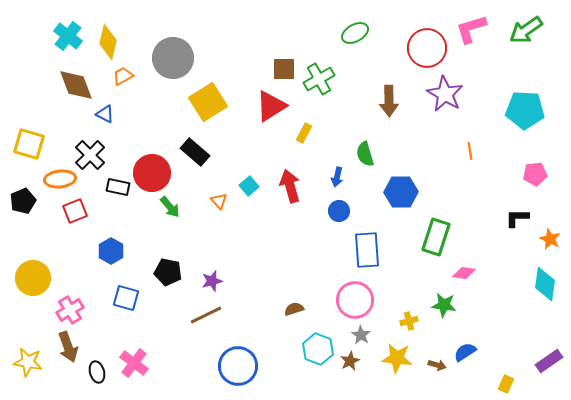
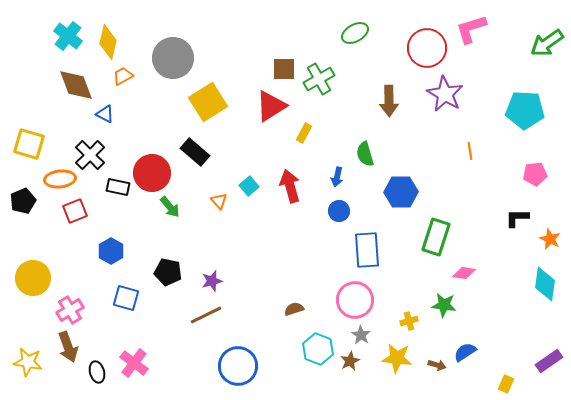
green arrow at (526, 30): moved 21 px right, 13 px down
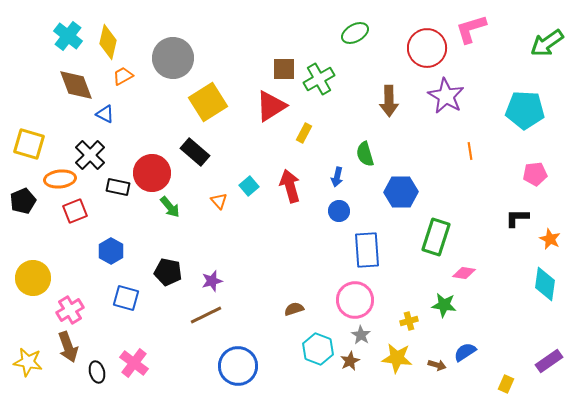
purple star at (445, 94): moved 1 px right, 2 px down
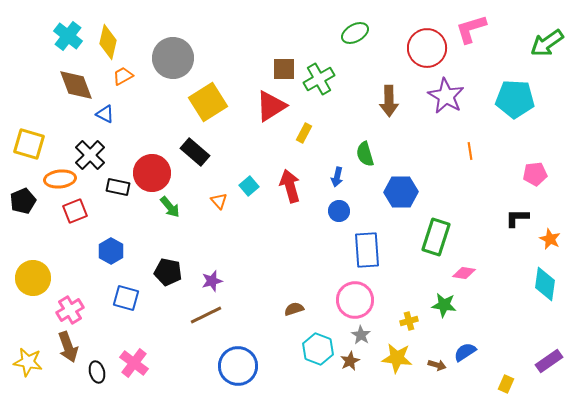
cyan pentagon at (525, 110): moved 10 px left, 11 px up
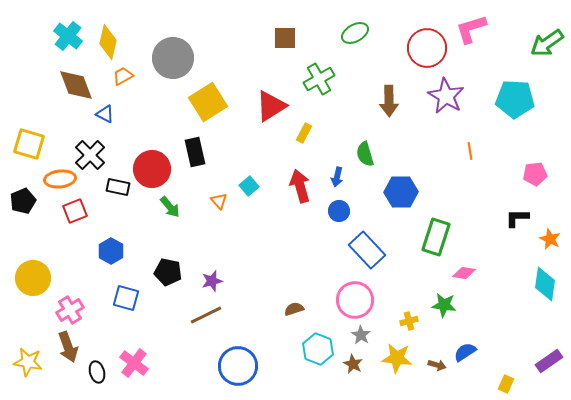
brown square at (284, 69): moved 1 px right, 31 px up
black rectangle at (195, 152): rotated 36 degrees clockwise
red circle at (152, 173): moved 4 px up
red arrow at (290, 186): moved 10 px right
blue rectangle at (367, 250): rotated 39 degrees counterclockwise
brown star at (350, 361): moved 3 px right, 3 px down; rotated 18 degrees counterclockwise
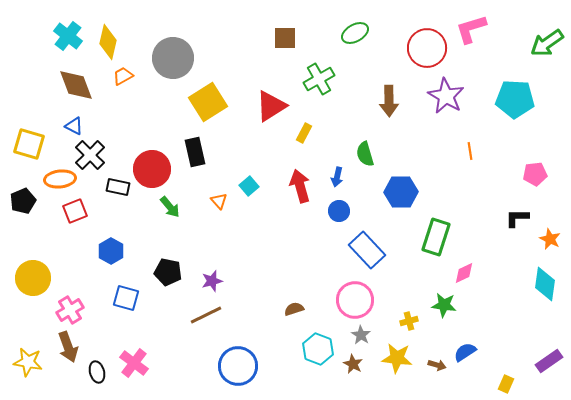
blue triangle at (105, 114): moved 31 px left, 12 px down
pink diamond at (464, 273): rotated 35 degrees counterclockwise
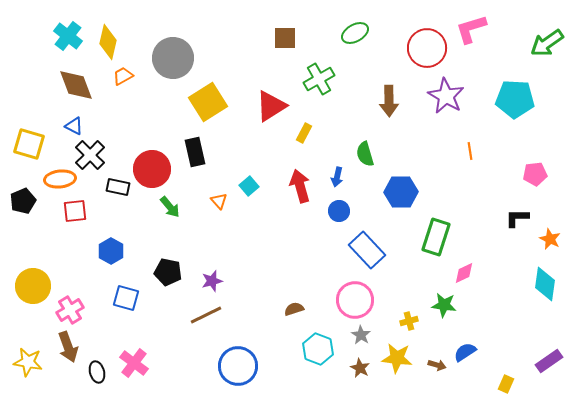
red square at (75, 211): rotated 15 degrees clockwise
yellow circle at (33, 278): moved 8 px down
brown star at (353, 364): moved 7 px right, 4 px down
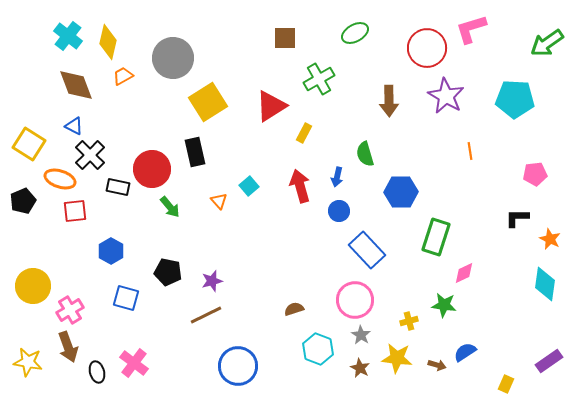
yellow square at (29, 144): rotated 16 degrees clockwise
orange ellipse at (60, 179): rotated 24 degrees clockwise
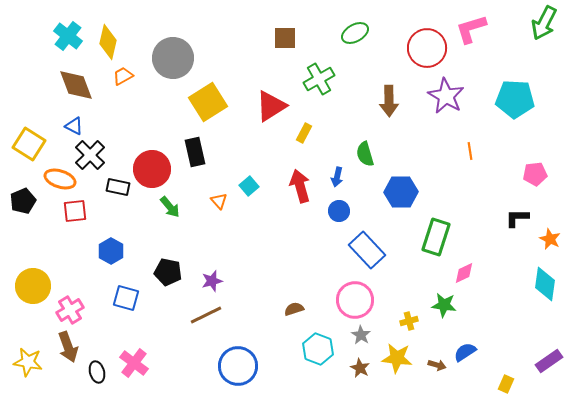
green arrow at (547, 43): moved 3 px left, 20 px up; rotated 28 degrees counterclockwise
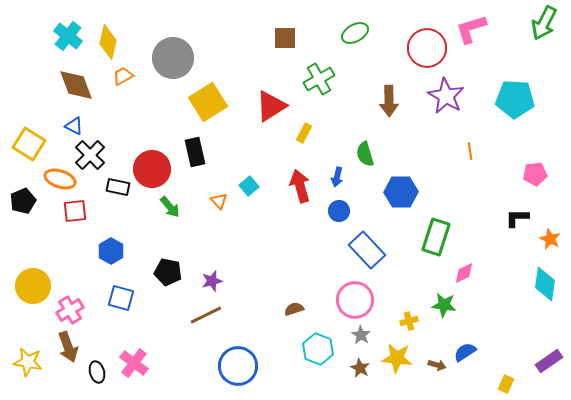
blue square at (126, 298): moved 5 px left
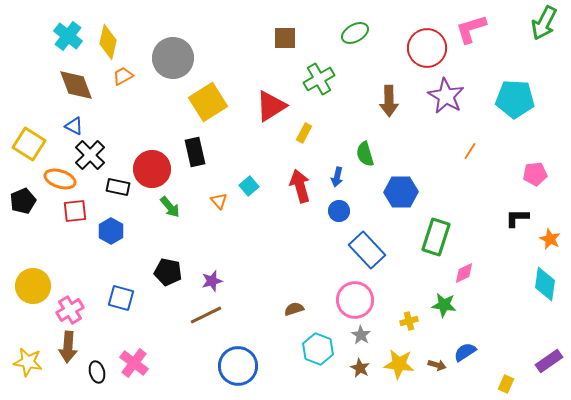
orange line at (470, 151): rotated 42 degrees clockwise
blue hexagon at (111, 251): moved 20 px up
brown arrow at (68, 347): rotated 24 degrees clockwise
yellow star at (397, 358): moved 2 px right, 6 px down
